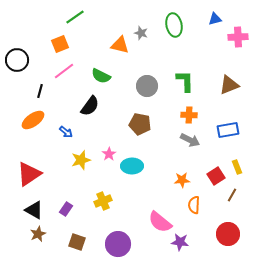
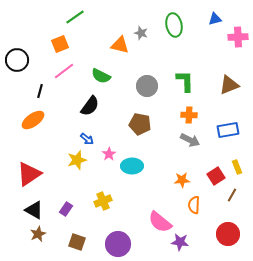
blue arrow: moved 21 px right, 7 px down
yellow star: moved 4 px left
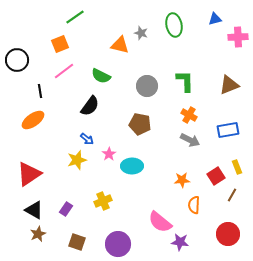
black line: rotated 24 degrees counterclockwise
orange cross: rotated 28 degrees clockwise
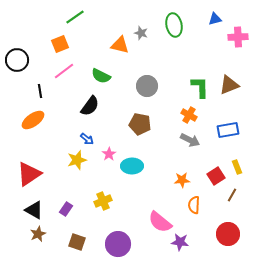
green L-shape: moved 15 px right, 6 px down
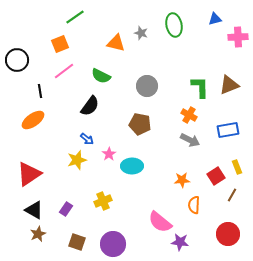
orange triangle: moved 4 px left, 2 px up
purple circle: moved 5 px left
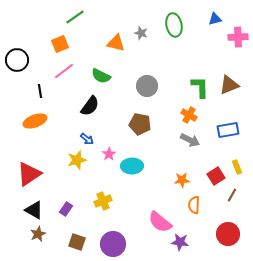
orange ellipse: moved 2 px right, 1 px down; rotated 15 degrees clockwise
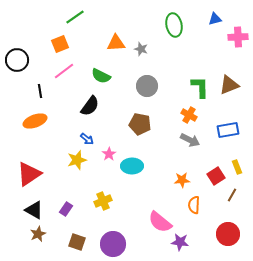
gray star: moved 16 px down
orange triangle: rotated 18 degrees counterclockwise
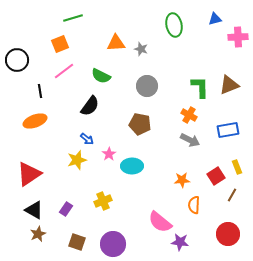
green line: moved 2 px left, 1 px down; rotated 18 degrees clockwise
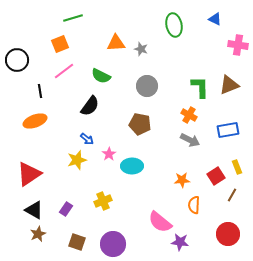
blue triangle: rotated 40 degrees clockwise
pink cross: moved 8 px down; rotated 12 degrees clockwise
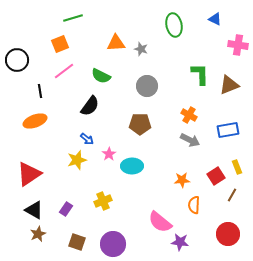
green L-shape: moved 13 px up
brown pentagon: rotated 10 degrees counterclockwise
